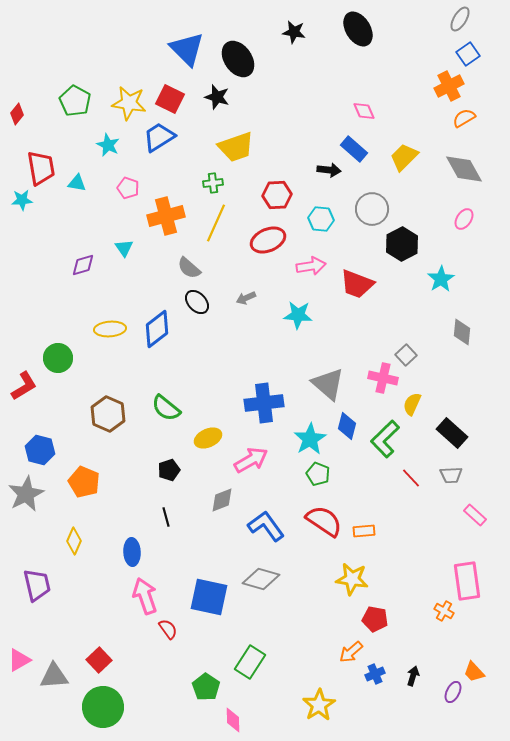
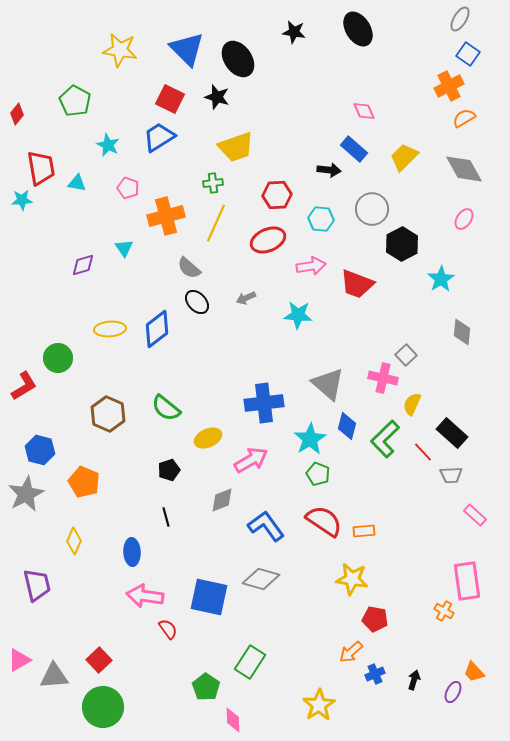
blue square at (468, 54): rotated 20 degrees counterclockwise
yellow star at (129, 103): moved 9 px left, 53 px up
red line at (411, 478): moved 12 px right, 26 px up
pink arrow at (145, 596): rotated 63 degrees counterclockwise
black arrow at (413, 676): moved 1 px right, 4 px down
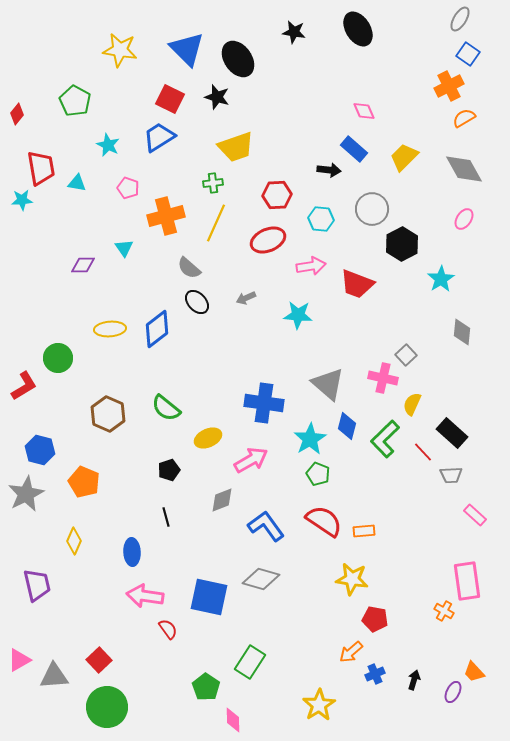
purple diamond at (83, 265): rotated 15 degrees clockwise
blue cross at (264, 403): rotated 15 degrees clockwise
green circle at (103, 707): moved 4 px right
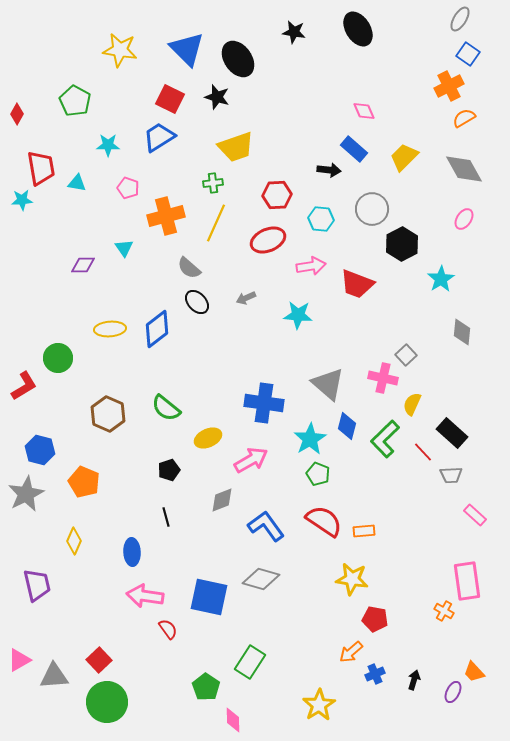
red diamond at (17, 114): rotated 10 degrees counterclockwise
cyan star at (108, 145): rotated 25 degrees counterclockwise
green circle at (107, 707): moved 5 px up
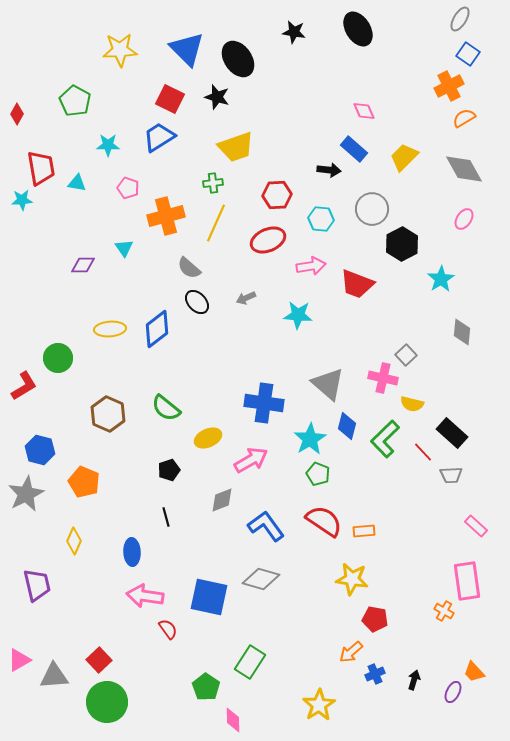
yellow star at (120, 50): rotated 12 degrees counterclockwise
yellow semicircle at (412, 404): rotated 100 degrees counterclockwise
pink rectangle at (475, 515): moved 1 px right, 11 px down
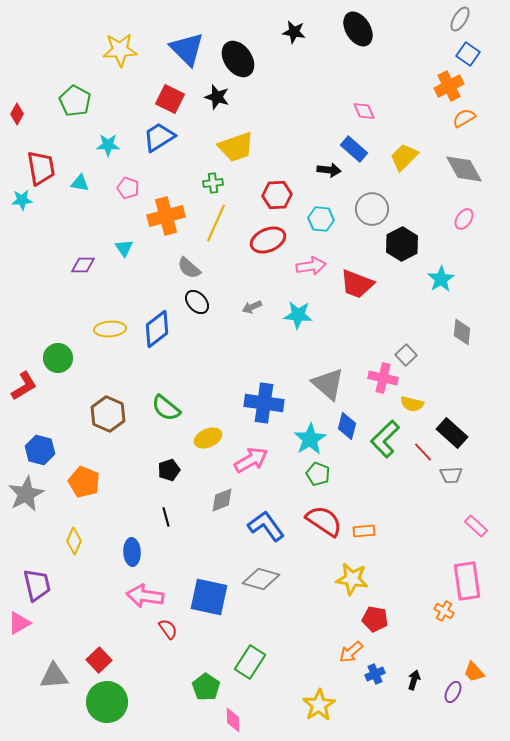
cyan triangle at (77, 183): moved 3 px right
gray arrow at (246, 298): moved 6 px right, 9 px down
pink triangle at (19, 660): moved 37 px up
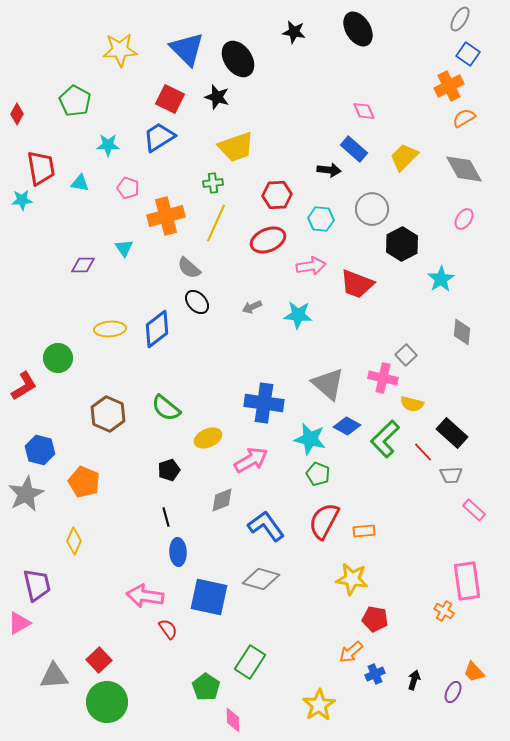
blue diamond at (347, 426): rotated 76 degrees counterclockwise
cyan star at (310, 439): rotated 28 degrees counterclockwise
red semicircle at (324, 521): rotated 96 degrees counterclockwise
pink rectangle at (476, 526): moved 2 px left, 16 px up
blue ellipse at (132, 552): moved 46 px right
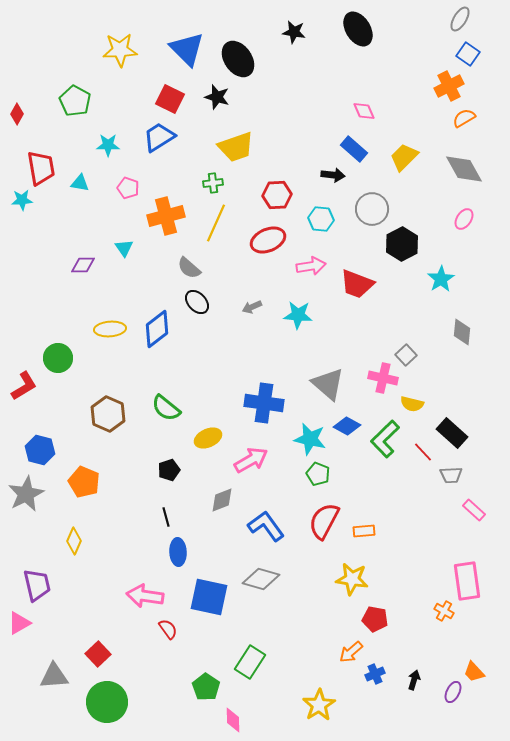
black arrow at (329, 170): moved 4 px right, 5 px down
red square at (99, 660): moved 1 px left, 6 px up
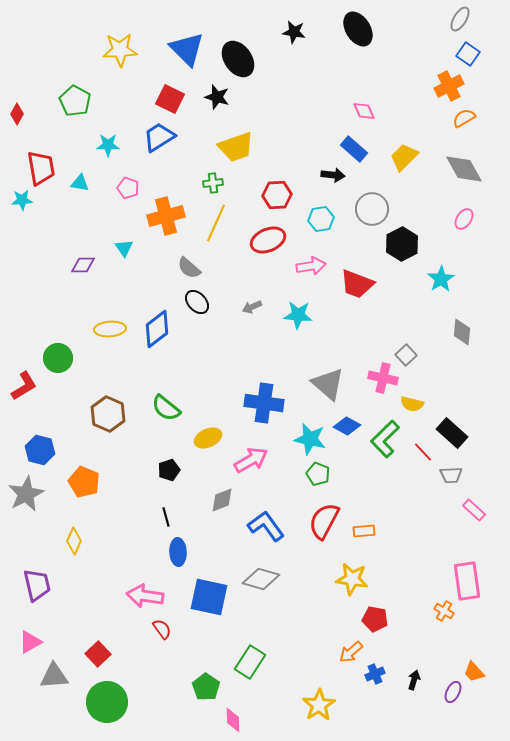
cyan hexagon at (321, 219): rotated 15 degrees counterclockwise
pink triangle at (19, 623): moved 11 px right, 19 px down
red semicircle at (168, 629): moved 6 px left
